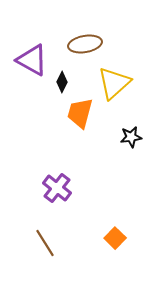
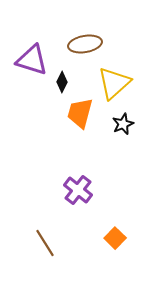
purple triangle: rotated 12 degrees counterclockwise
black star: moved 8 px left, 13 px up; rotated 15 degrees counterclockwise
purple cross: moved 21 px right, 2 px down
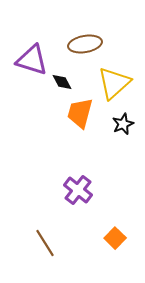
black diamond: rotated 55 degrees counterclockwise
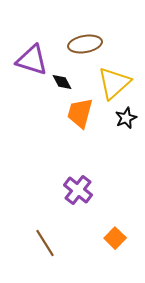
black star: moved 3 px right, 6 px up
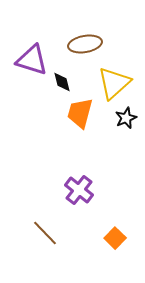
black diamond: rotated 15 degrees clockwise
purple cross: moved 1 px right
brown line: moved 10 px up; rotated 12 degrees counterclockwise
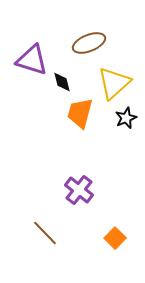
brown ellipse: moved 4 px right, 1 px up; rotated 12 degrees counterclockwise
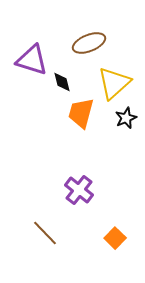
orange trapezoid: moved 1 px right
